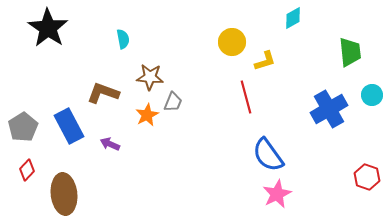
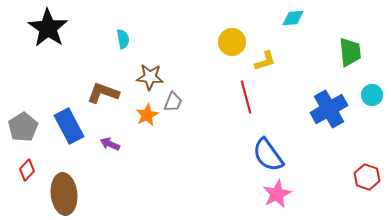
cyan diamond: rotated 25 degrees clockwise
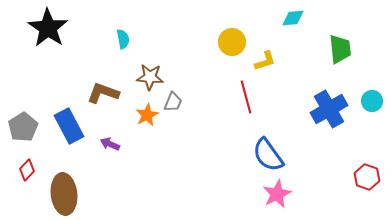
green trapezoid: moved 10 px left, 3 px up
cyan circle: moved 6 px down
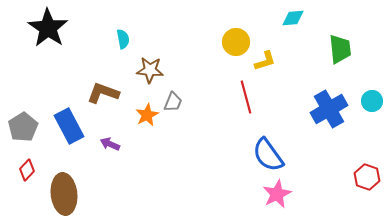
yellow circle: moved 4 px right
brown star: moved 7 px up
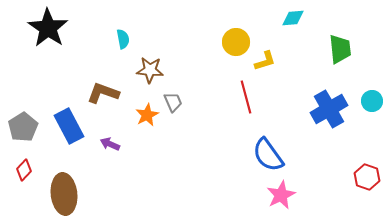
gray trapezoid: rotated 45 degrees counterclockwise
red diamond: moved 3 px left
pink star: moved 4 px right, 1 px down
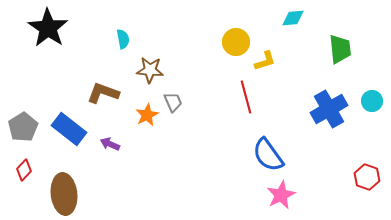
blue rectangle: moved 3 px down; rotated 24 degrees counterclockwise
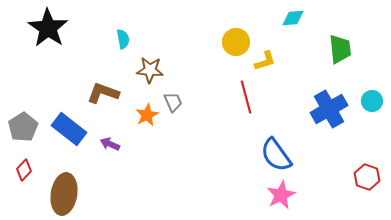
blue semicircle: moved 8 px right
brown ellipse: rotated 15 degrees clockwise
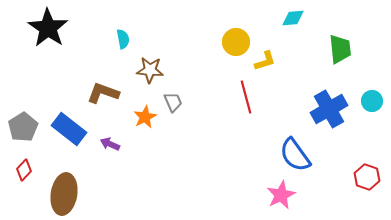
orange star: moved 2 px left, 2 px down
blue semicircle: moved 19 px right
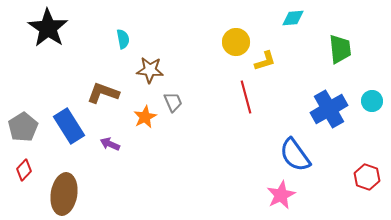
blue rectangle: moved 3 px up; rotated 20 degrees clockwise
